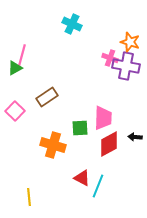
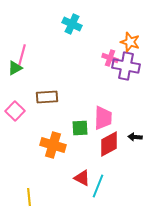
brown rectangle: rotated 30 degrees clockwise
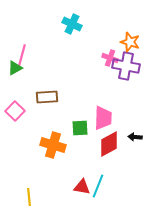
red triangle: moved 9 px down; rotated 18 degrees counterclockwise
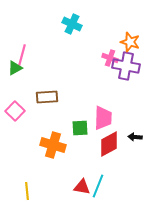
yellow line: moved 2 px left, 6 px up
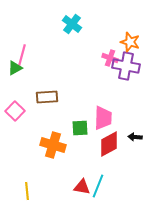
cyan cross: rotated 12 degrees clockwise
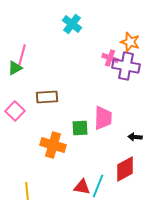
red diamond: moved 16 px right, 25 px down
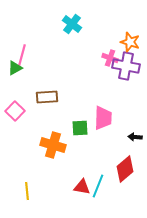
red diamond: rotated 12 degrees counterclockwise
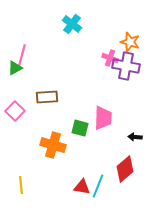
green square: rotated 18 degrees clockwise
yellow line: moved 6 px left, 6 px up
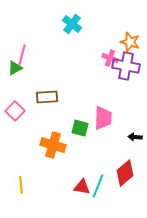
red diamond: moved 4 px down
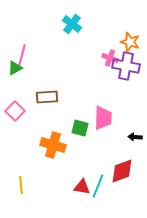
red diamond: moved 3 px left, 2 px up; rotated 20 degrees clockwise
